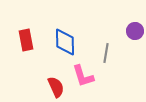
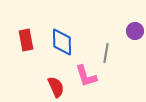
blue diamond: moved 3 px left
pink L-shape: moved 3 px right
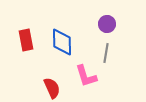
purple circle: moved 28 px left, 7 px up
red semicircle: moved 4 px left, 1 px down
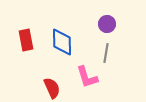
pink L-shape: moved 1 px right, 1 px down
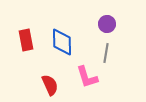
red semicircle: moved 2 px left, 3 px up
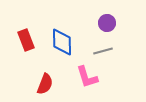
purple circle: moved 1 px up
red rectangle: rotated 10 degrees counterclockwise
gray line: moved 3 px left, 2 px up; rotated 66 degrees clockwise
red semicircle: moved 5 px left, 1 px up; rotated 45 degrees clockwise
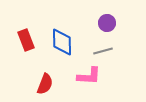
pink L-shape: moved 2 px right, 1 px up; rotated 70 degrees counterclockwise
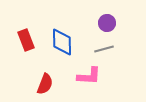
gray line: moved 1 px right, 2 px up
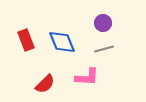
purple circle: moved 4 px left
blue diamond: rotated 20 degrees counterclockwise
pink L-shape: moved 2 px left, 1 px down
red semicircle: rotated 25 degrees clockwise
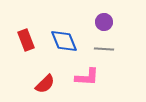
purple circle: moved 1 px right, 1 px up
blue diamond: moved 2 px right, 1 px up
gray line: rotated 18 degrees clockwise
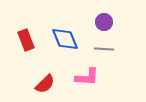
blue diamond: moved 1 px right, 2 px up
